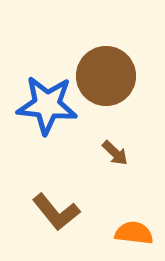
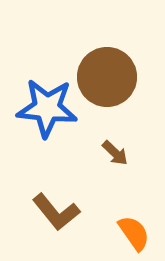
brown circle: moved 1 px right, 1 px down
blue star: moved 3 px down
orange semicircle: rotated 48 degrees clockwise
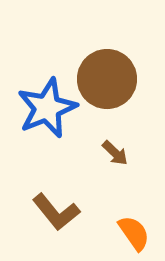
brown circle: moved 2 px down
blue star: rotated 28 degrees counterclockwise
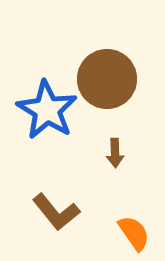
blue star: moved 2 px down; rotated 18 degrees counterclockwise
brown arrow: rotated 44 degrees clockwise
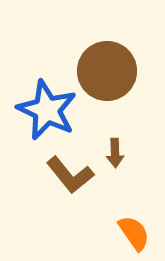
brown circle: moved 8 px up
blue star: rotated 6 degrees counterclockwise
brown L-shape: moved 14 px right, 37 px up
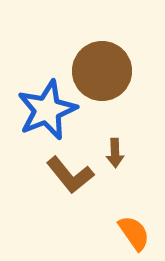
brown circle: moved 5 px left
blue star: rotated 24 degrees clockwise
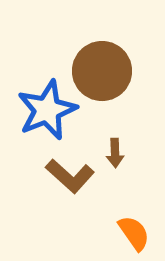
brown L-shape: moved 1 px down; rotated 9 degrees counterclockwise
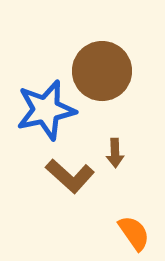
blue star: moved 1 px left; rotated 10 degrees clockwise
